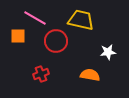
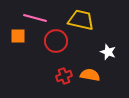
pink line: rotated 15 degrees counterclockwise
white star: rotated 28 degrees clockwise
red cross: moved 23 px right, 2 px down
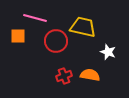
yellow trapezoid: moved 2 px right, 7 px down
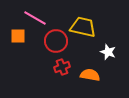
pink line: rotated 15 degrees clockwise
red cross: moved 2 px left, 9 px up
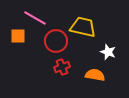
orange semicircle: moved 5 px right
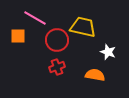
red circle: moved 1 px right, 1 px up
red cross: moved 5 px left
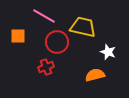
pink line: moved 9 px right, 2 px up
red circle: moved 2 px down
red cross: moved 11 px left
orange semicircle: rotated 24 degrees counterclockwise
